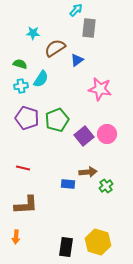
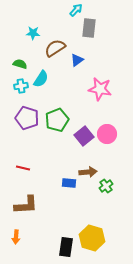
blue rectangle: moved 1 px right, 1 px up
yellow hexagon: moved 6 px left, 4 px up
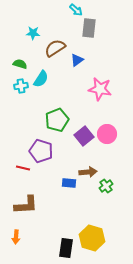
cyan arrow: rotated 88 degrees clockwise
purple pentagon: moved 14 px right, 33 px down
black rectangle: moved 1 px down
